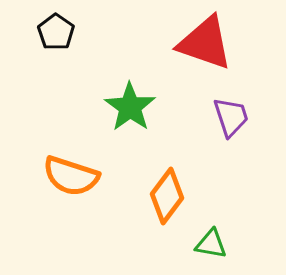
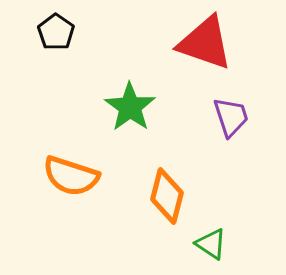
orange diamond: rotated 22 degrees counterclockwise
green triangle: rotated 24 degrees clockwise
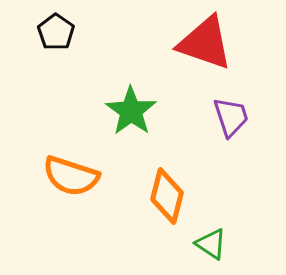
green star: moved 1 px right, 4 px down
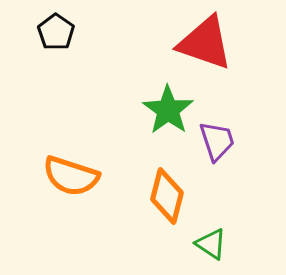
green star: moved 37 px right, 1 px up
purple trapezoid: moved 14 px left, 24 px down
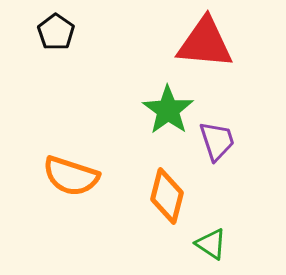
red triangle: rotated 14 degrees counterclockwise
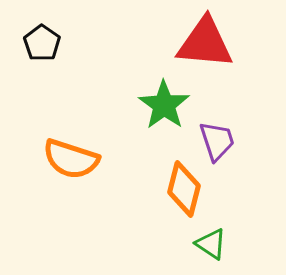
black pentagon: moved 14 px left, 11 px down
green star: moved 4 px left, 5 px up
orange semicircle: moved 17 px up
orange diamond: moved 17 px right, 7 px up
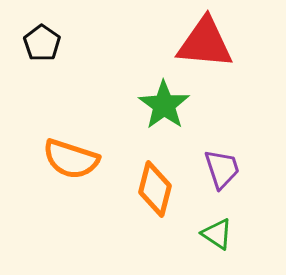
purple trapezoid: moved 5 px right, 28 px down
orange diamond: moved 29 px left
green triangle: moved 6 px right, 10 px up
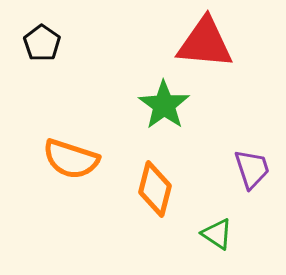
purple trapezoid: moved 30 px right
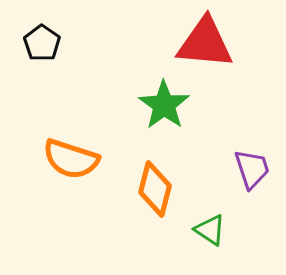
green triangle: moved 7 px left, 4 px up
